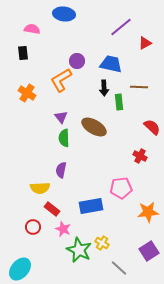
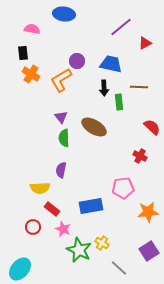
orange cross: moved 4 px right, 19 px up
pink pentagon: moved 2 px right
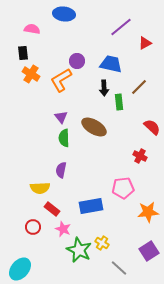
brown line: rotated 48 degrees counterclockwise
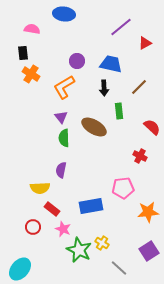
orange L-shape: moved 3 px right, 7 px down
green rectangle: moved 9 px down
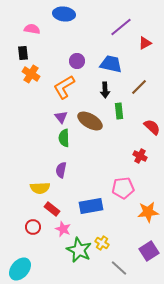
black arrow: moved 1 px right, 2 px down
brown ellipse: moved 4 px left, 6 px up
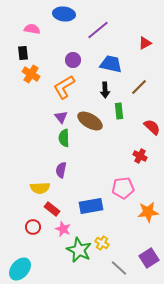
purple line: moved 23 px left, 3 px down
purple circle: moved 4 px left, 1 px up
purple square: moved 7 px down
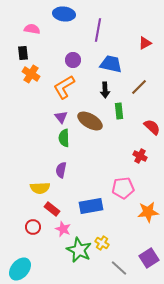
purple line: rotated 40 degrees counterclockwise
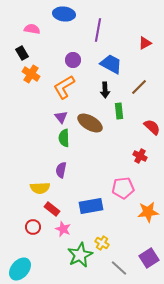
black rectangle: moved 1 px left; rotated 24 degrees counterclockwise
blue trapezoid: rotated 15 degrees clockwise
brown ellipse: moved 2 px down
green star: moved 1 px right, 5 px down; rotated 20 degrees clockwise
